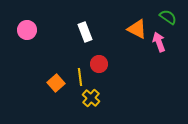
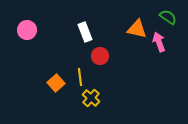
orange triangle: rotated 15 degrees counterclockwise
red circle: moved 1 px right, 8 px up
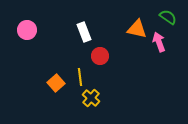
white rectangle: moved 1 px left
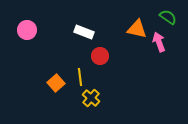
white rectangle: rotated 48 degrees counterclockwise
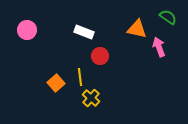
pink arrow: moved 5 px down
